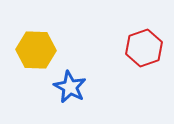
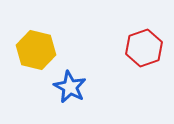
yellow hexagon: rotated 12 degrees clockwise
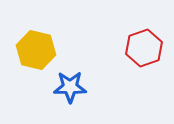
blue star: rotated 28 degrees counterclockwise
